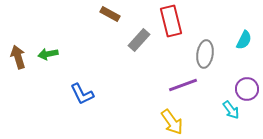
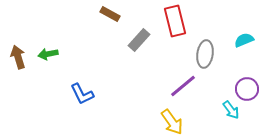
red rectangle: moved 4 px right
cyan semicircle: rotated 138 degrees counterclockwise
purple line: moved 1 px down; rotated 20 degrees counterclockwise
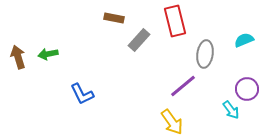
brown rectangle: moved 4 px right, 4 px down; rotated 18 degrees counterclockwise
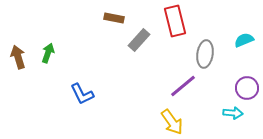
green arrow: moved 1 px up; rotated 120 degrees clockwise
purple circle: moved 1 px up
cyan arrow: moved 2 px right, 3 px down; rotated 48 degrees counterclockwise
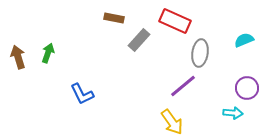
red rectangle: rotated 52 degrees counterclockwise
gray ellipse: moved 5 px left, 1 px up
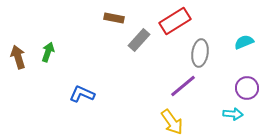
red rectangle: rotated 56 degrees counterclockwise
cyan semicircle: moved 2 px down
green arrow: moved 1 px up
blue L-shape: rotated 140 degrees clockwise
cyan arrow: moved 1 px down
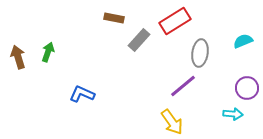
cyan semicircle: moved 1 px left, 1 px up
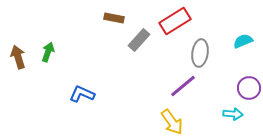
purple circle: moved 2 px right
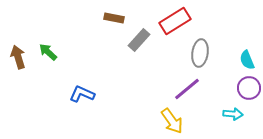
cyan semicircle: moved 4 px right, 19 px down; rotated 90 degrees counterclockwise
green arrow: rotated 66 degrees counterclockwise
purple line: moved 4 px right, 3 px down
yellow arrow: moved 1 px up
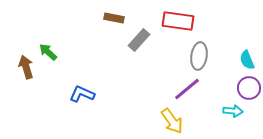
red rectangle: moved 3 px right; rotated 40 degrees clockwise
gray ellipse: moved 1 px left, 3 px down
brown arrow: moved 8 px right, 10 px down
cyan arrow: moved 3 px up
